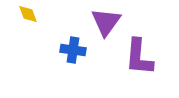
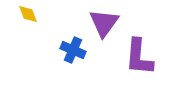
purple triangle: moved 2 px left, 1 px down
blue cross: rotated 15 degrees clockwise
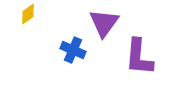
yellow diamond: rotated 75 degrees clockwise
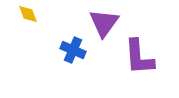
yellow diamond: rotated 75 degrees counterclockwise
purple L-shape: rotated 9 degrees counterclockwise
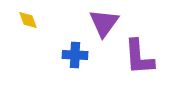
yellow diamond: moved 6 px down
blue cross: moved 2 px right, 5 px down; rotated 20 degrees counterclockwise
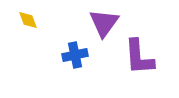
blue cross: rotated 15 degrees counterclockwise
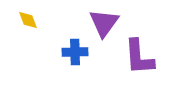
blue cross: moved 3 px up; rotated 10 degrees clockwise
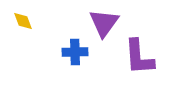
yellow diamond: moved 5 px left, 1 px down
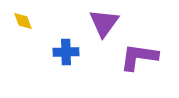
blue cross: moved 9 px left
purple L-shape: rotated 102 degrees clockwise
